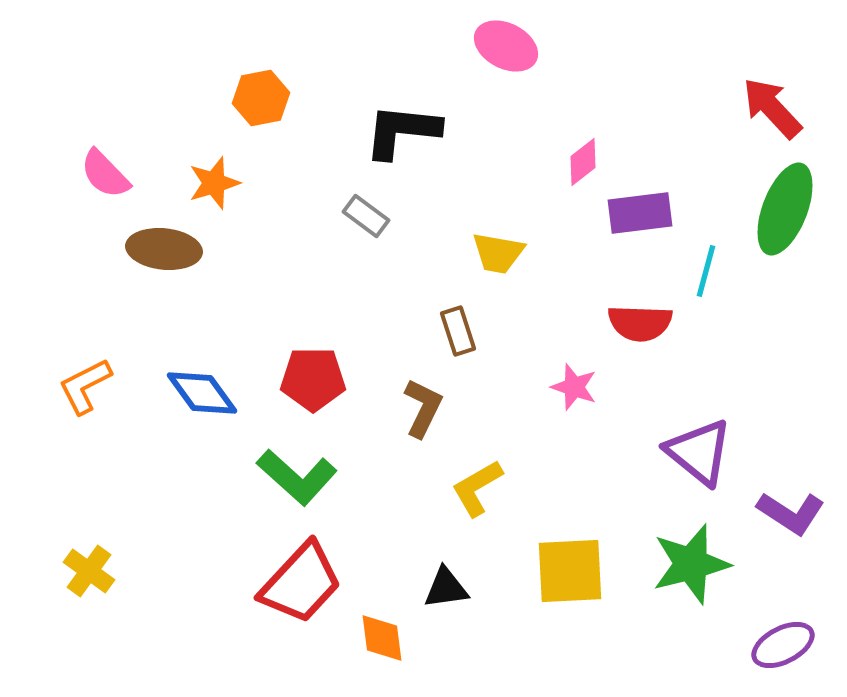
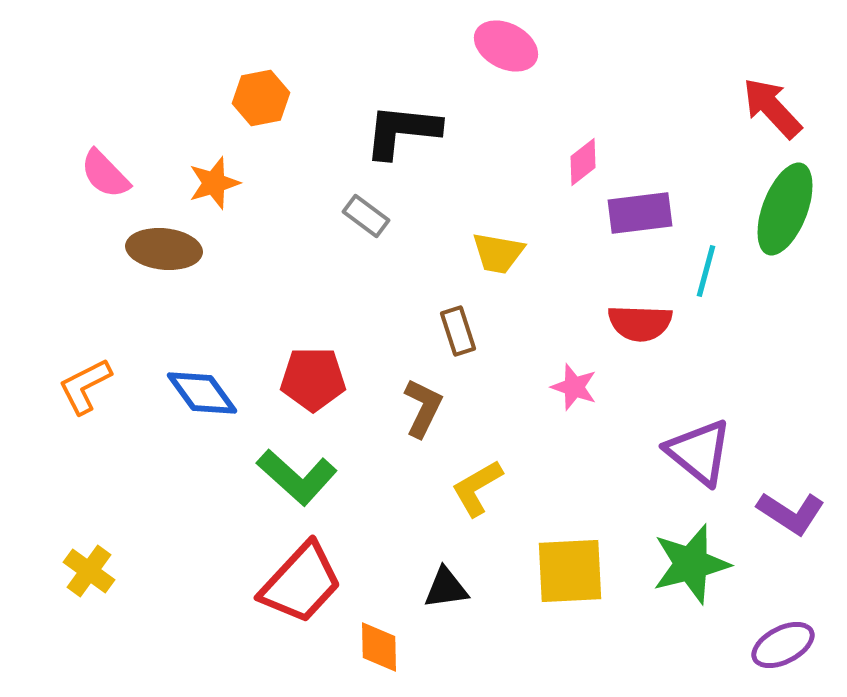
orange diamond: moved 3 px left, 9 px down; rotated 6 degrees clockwise
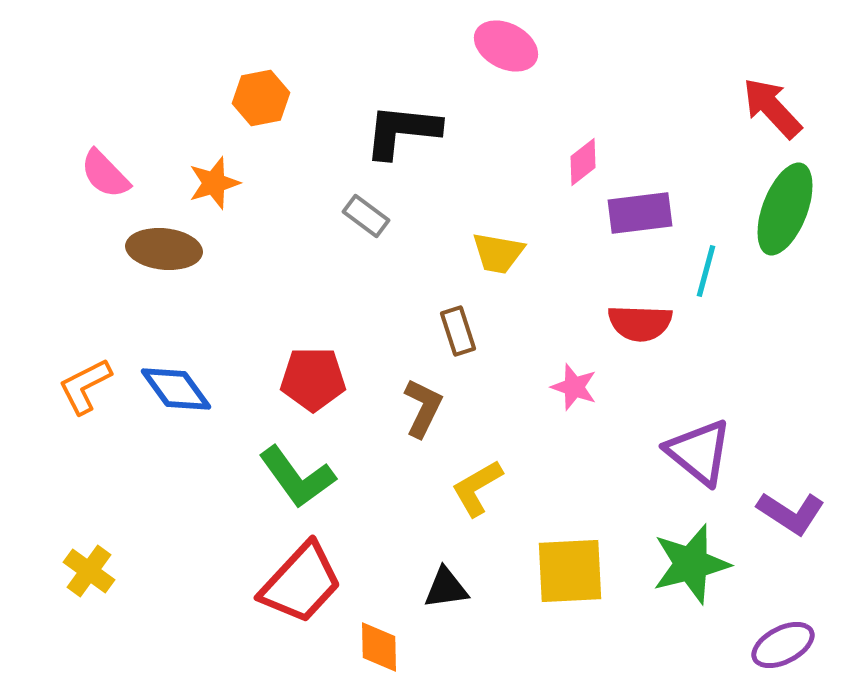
blue diamond: moved 26 px left, 4 px up
green L-shape: rotated 12 degrees clockwise
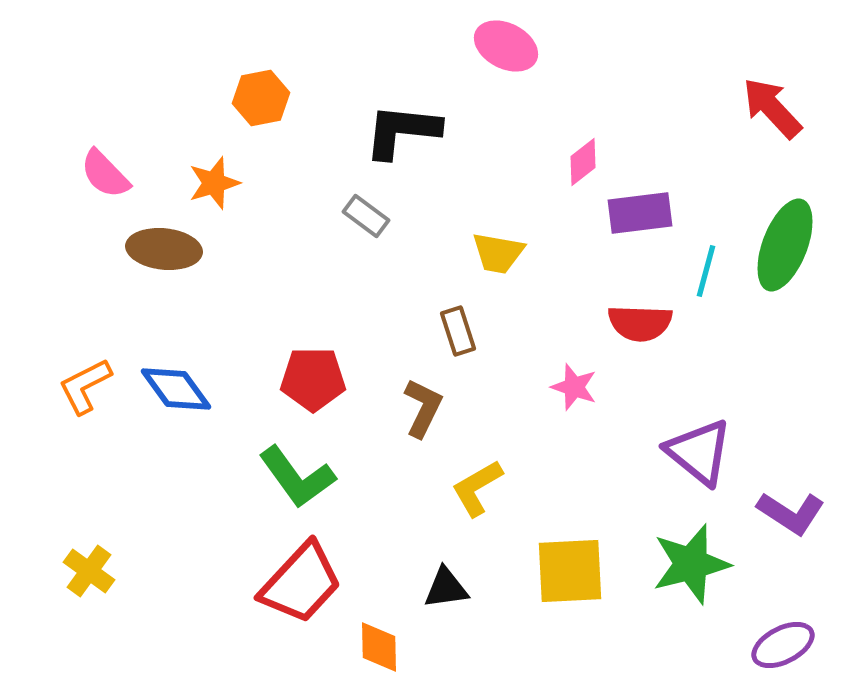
green ellipse: moved 36 px down
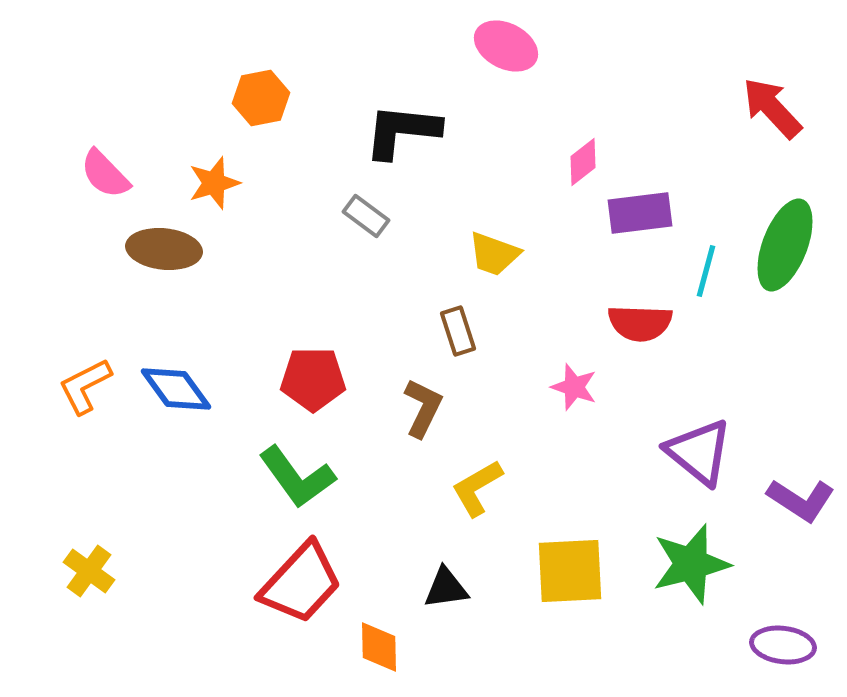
yellow trapezoid: moved 4 px left, 1 px down; rotated 10 degrees clockwise
purple L-shape: moved 10 px right, 13 px up
purple ellipse: rotated 34 degrees clockwise
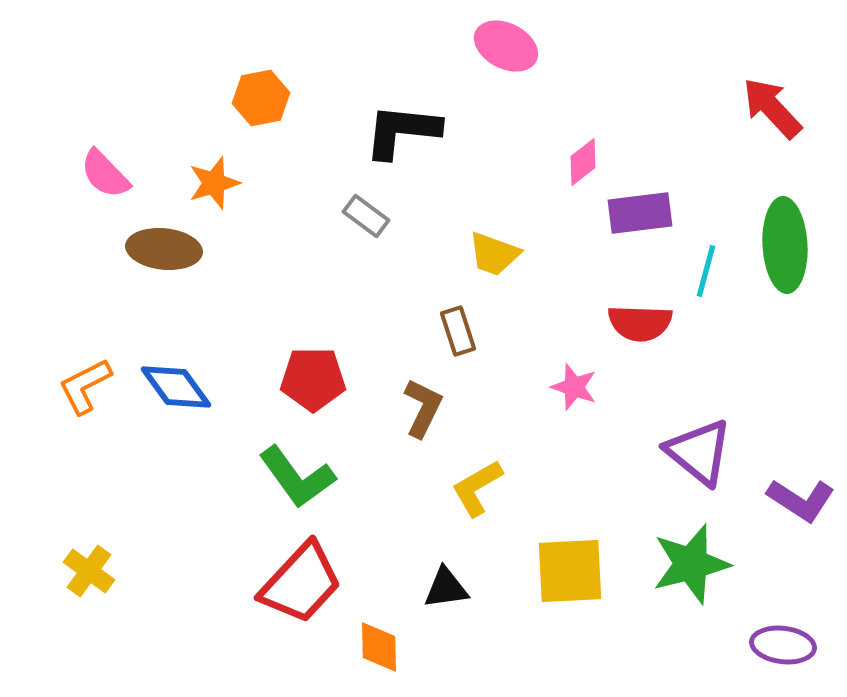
green ellipse: rotated 24 degrees counterclockwise
blue diamond: moved 2 px up
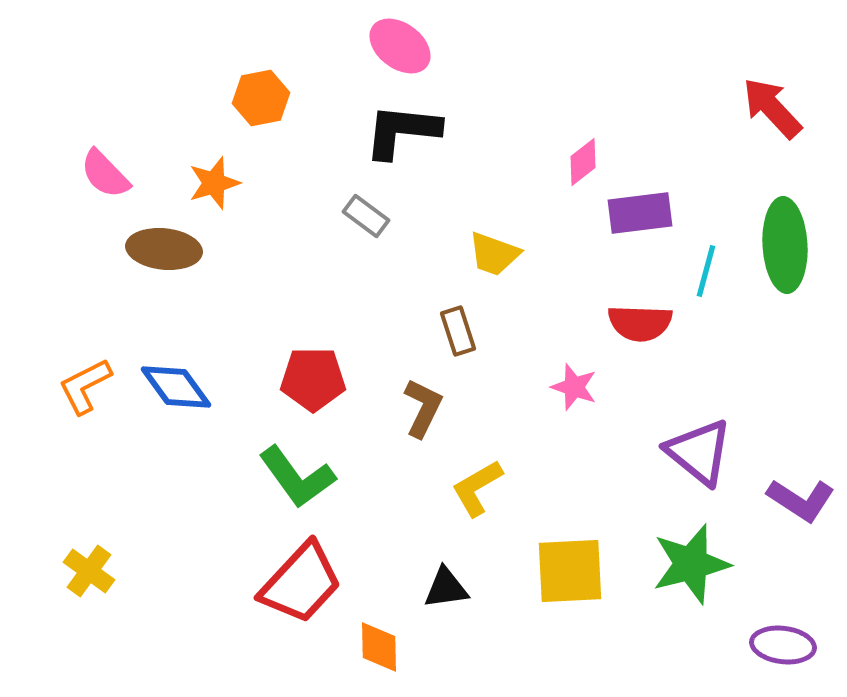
pink ellipse: moved 106 px left; rotated 10 degrees clockwise
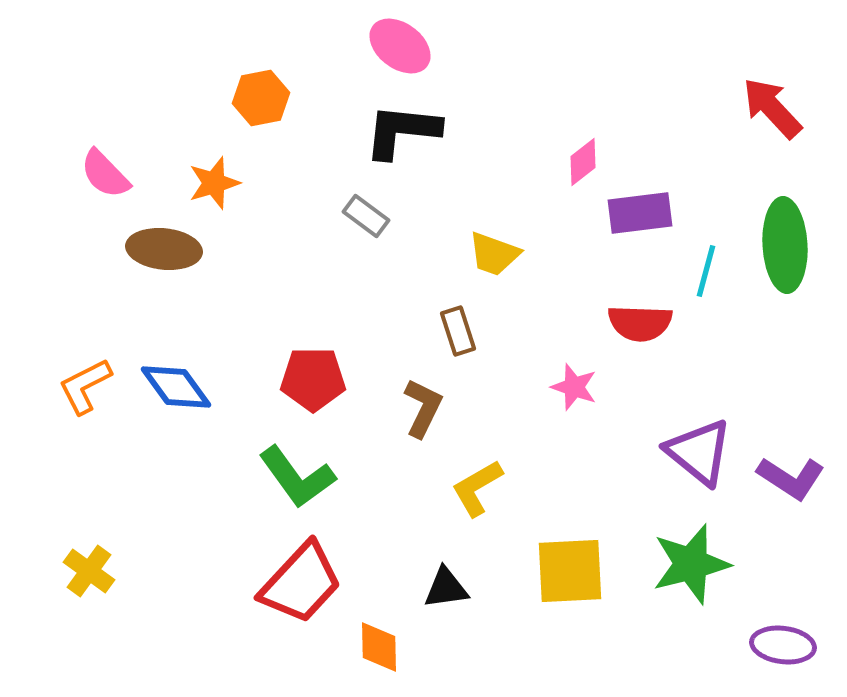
purple L-shape: moved 10 px left, 22 px up
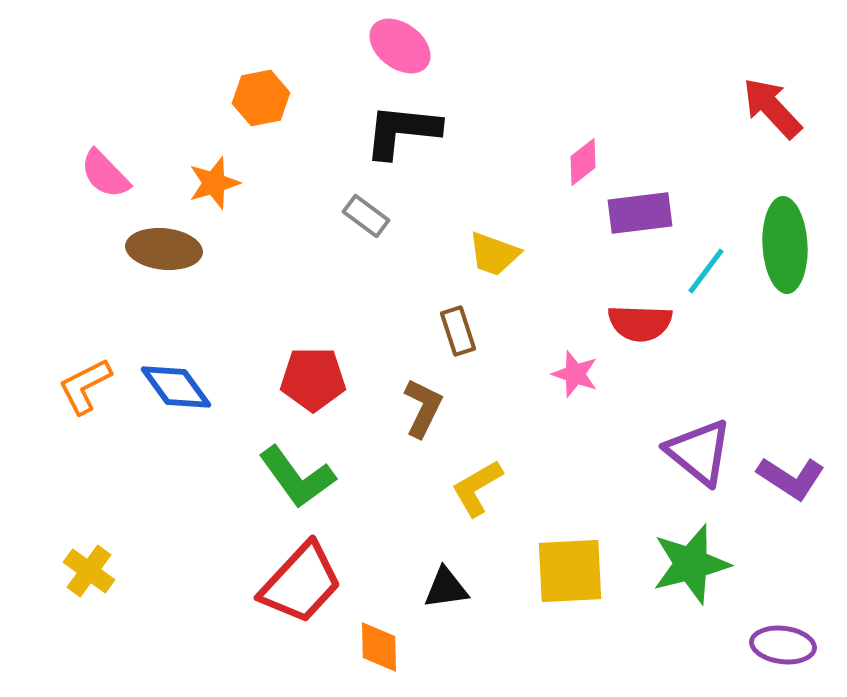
cyan line: rotated 22 degrees clockwise
pink star: moved 1 px right, 13 px up
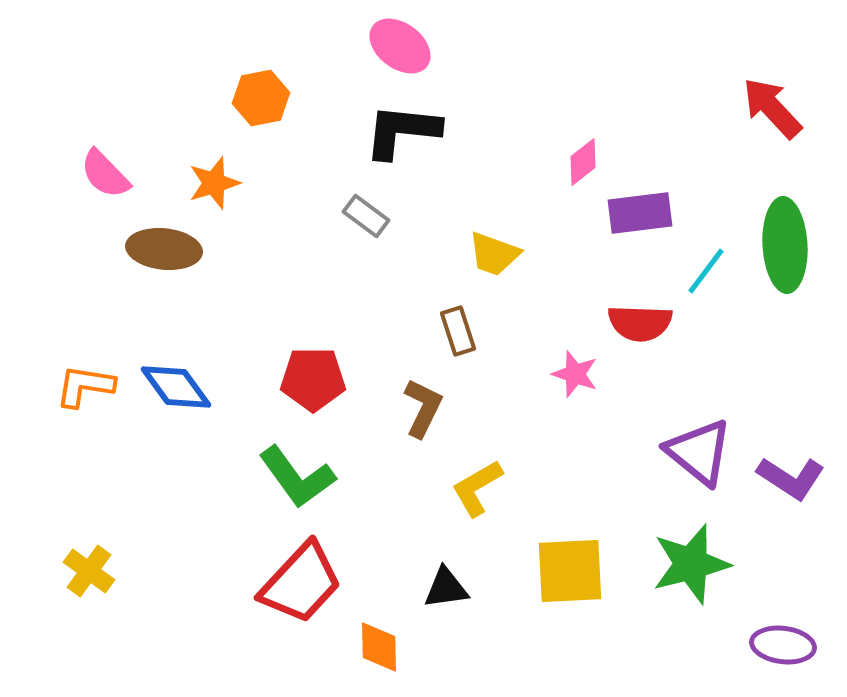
orange L-shape: rotated 36 degrees clockwise
